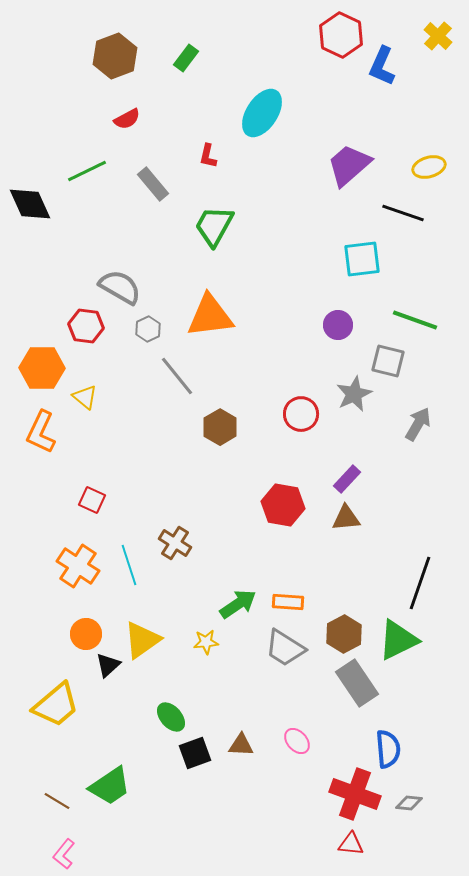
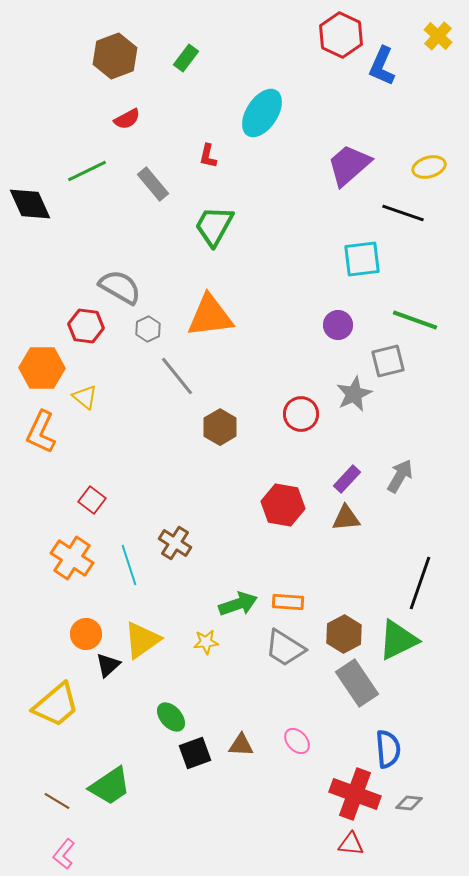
gray square at (388, 361): rotated 28 degrees counterclockwise
gray arrow at (418, 424): moved 18 px left, 52 px down
red square at (92, 500): rotated 12 degrees clockwise
orange cross at (78, 566): moved 6 px left, 8 px up
green arrow at (238, 604): rotated 15 degrees clockwise
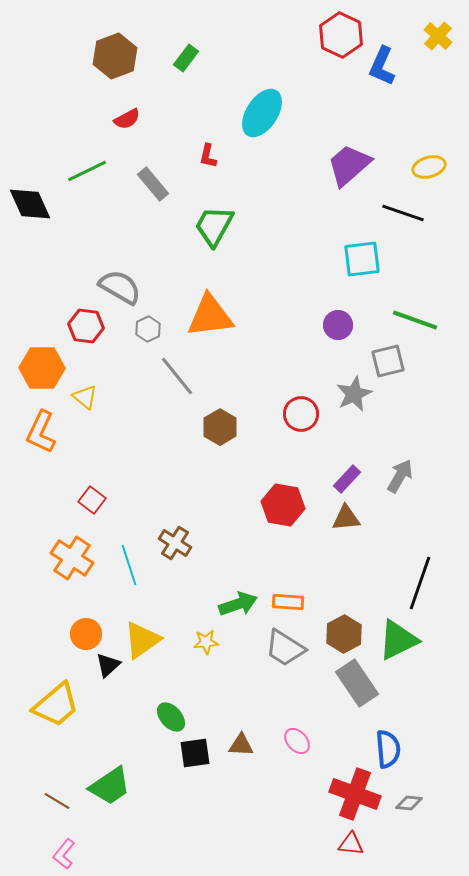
black square at (195, 753): rotated 12 degrees clockwise
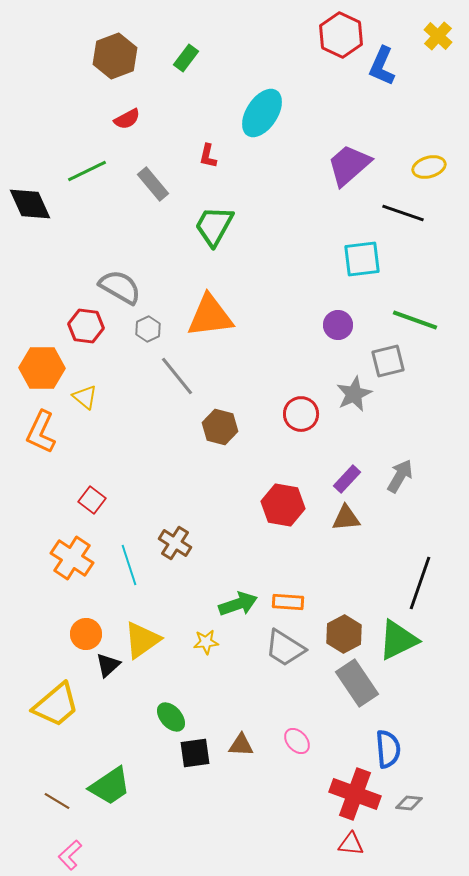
brown hexagon at (220, 427): rotated 16 degrees counterclockwise
pink L-shape at (64, 854): moved 6 px right, 1 px down; rotated 8 degrees clockwise
